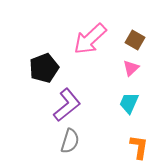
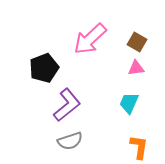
brown square: moved 2 px right, 2 px down
pink triangle: moved 5 px right; rotated 36 degrees clockwise
gray semicircle: rotated 55 degrees clockwise
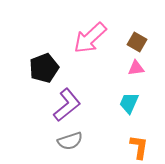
pink arrow: moved 1 px up
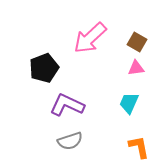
purple L-shape: rotated 116 degrees counterclockwise
orange L-shape: rotated 20 degrees counterclockwise
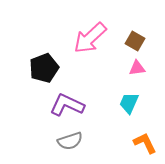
brown square: moved 2 px left, 1 px up
pink triangle: moved 1 px right
orange L-shape: moved 6 px right, 4 px up; rotated 15 degrees counterclockwise
